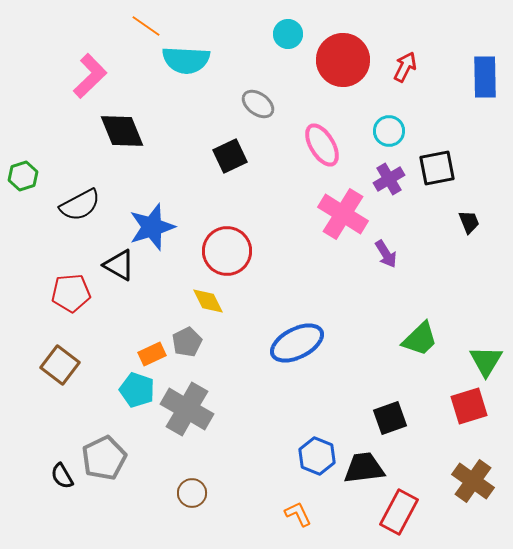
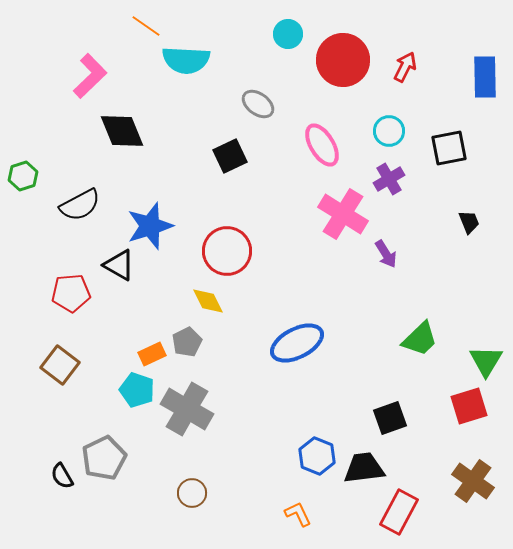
black square at (437, 168): moved 12 px right, 20 px up
blue star at (152, 227): moved 2 px left, 1 px up
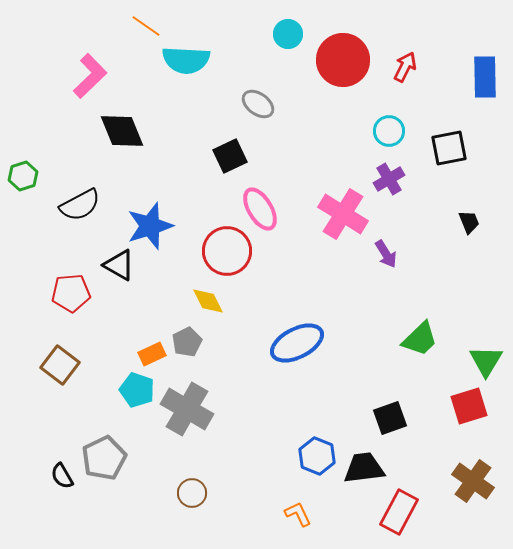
pink ellipse at (322, 145): moved 62 px left, 64 px down
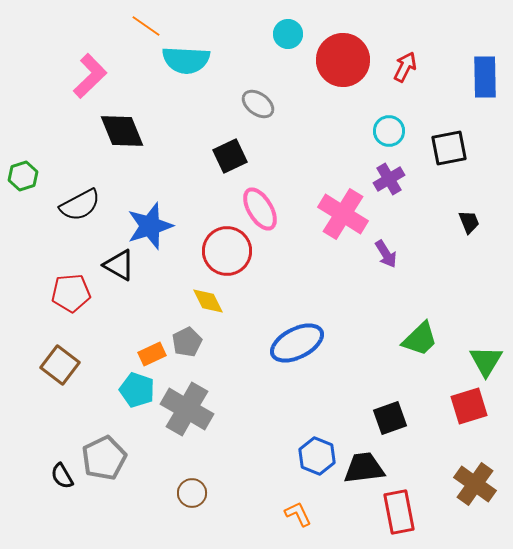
brown cross at (473, 481): moved 2 px right, 3 px down
red rectangle at (399, 512): rotated 39 degrees counterclockwise
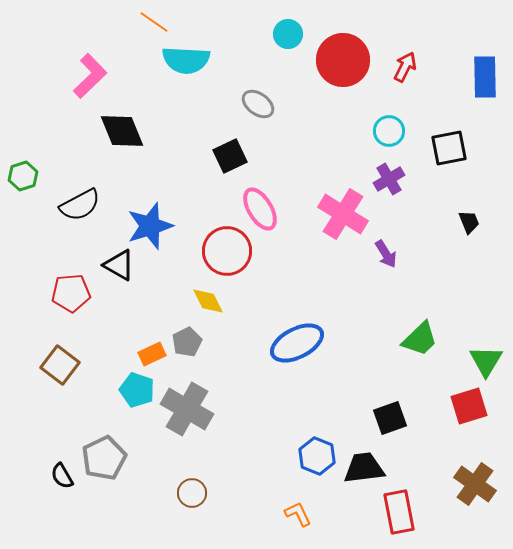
orange line at (146, 26): moved 8 px right, 4 px up
